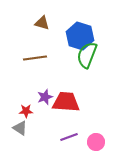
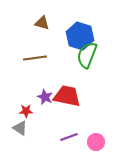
purple star: rotated 28 degrees counterclockwise
red trapezoid: moved 1 px right, 6 px up; rotated 8 degrees clockwise
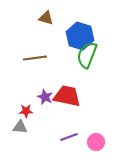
brown triangle: moved 4 px right, 5 px up
gray triangle: moved 1 px up; rotated 28 degrees counterclockwise
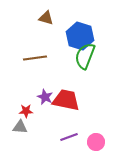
green semicircle: moved 2 px left, 1 px down
red trapezoid: moved 1 px left, 4 px down
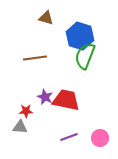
pink circle: moved 4 px right, 4 px up
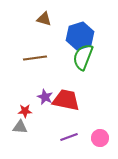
brown triangle: moved 2 px left, 1 px down
blue hexagon: rotated 24 degrees clockwise
green semicircle: moved 2 px left, 1 px down
red star: moved 1 px left
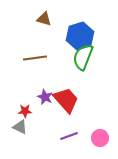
red trapezoid: rotated 36 degrees clockwise
gray triangle: rotated 21 degrees clockwise
purple line: moved 1 px up
